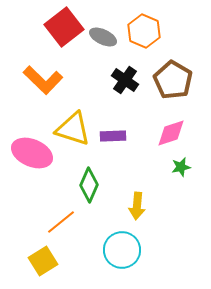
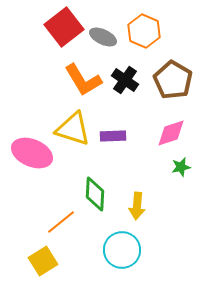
orange L-shape: moved 40 px right; rotated 15 degrees clockwise
green diamond: moved 6 px right, 9 px down; rotated 20 degrees counterclockwise
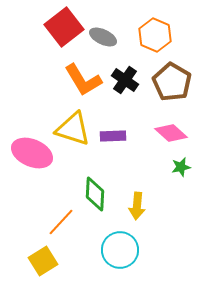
orange hexagon: moved 11 px right, 4 px down
brown pentagon: moved 1 px left, 2 px down
pink diamond: rotated 60 degrees clockwise
orange line: rotated 8 degrees counterclockwise
cyan circle: moved 2 px left
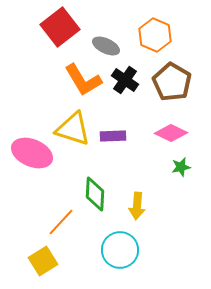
red square: moved 4 px left
gray ellipse: moved 3 px right, 9 px down
pink diamond: rotated 16 degrees counterclockwise
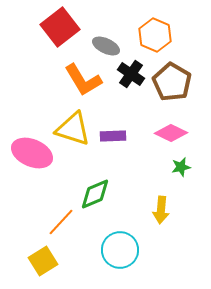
black cross: moved 6 px right, 6 px up
green diamond: rotated 64 degrees clockwise
yellow arrow: moved 24 px right, 4 px down
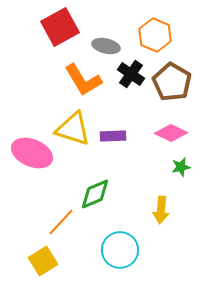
red square: rotated 9 degrees clockwise
gray ellipse: rotated 12 degrees counterclockwise
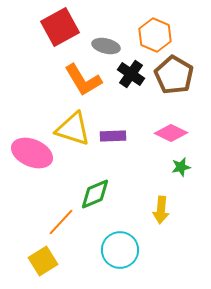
brown pentagon: moved 2 px right, 7 px up
